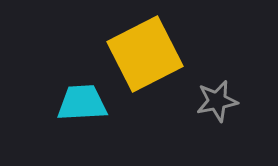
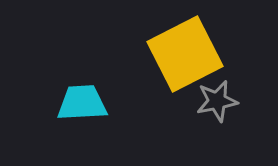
yellow square: moved 40 px right
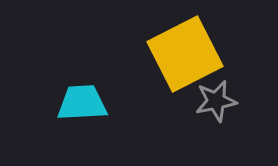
gray star: moved 1 px left
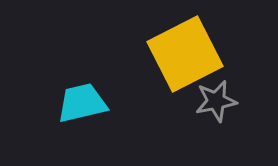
cyan trapezoid: rotated 10 degrees counterclockwise
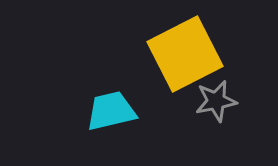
cyan trapezoid: moved 29 px right, 8 px down
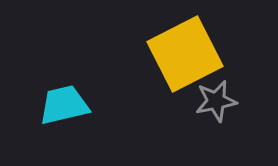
cyan trapezoid: moved 47 px left, 6 px up
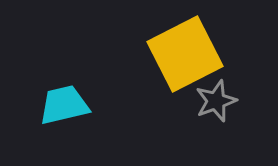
gray star: rotated 9 degrees counterclockwise
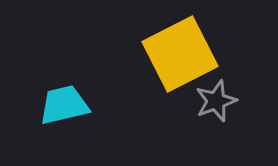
yellow square: moved 5 px left
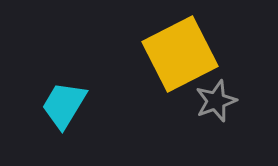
cyan trapezoid: rotated 46 degrees counterclockwise
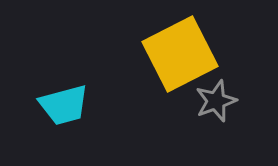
cyan trapezoid: rotated 136 degrees counterclockwise
